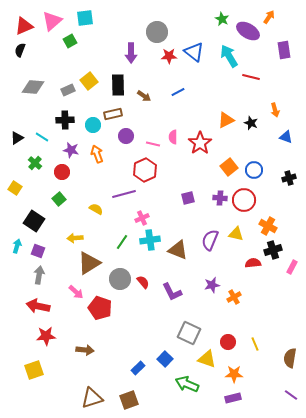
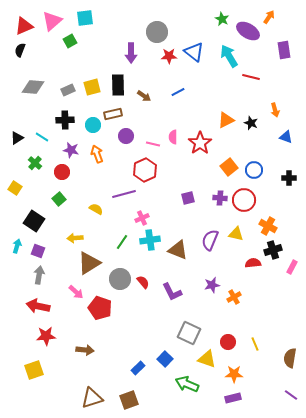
yellow square at (89, 81): moved 3 px right, 6 px down; rotated 24 degrees clockwise
black cross at (289, 178): rotated 16 degrees clockwise
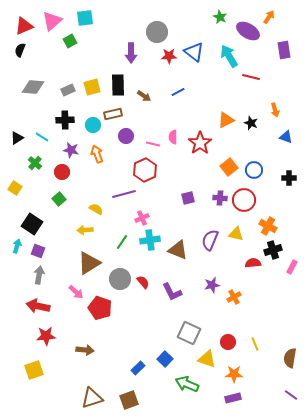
green star at (222, 19): moved 2 px left, 2 px up
black square at (34, 221): moved 2 px left, 3 px down
yellow arrow at (75, 238): moved 10 px right, 8 px up
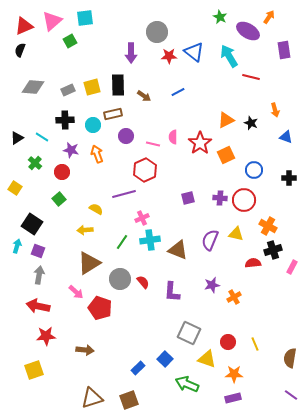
orange square at (229, 167): moved 3 px left, 12 px up; rotated 12 degrees clockwise
purple L-shape at (172, 292): rotated 30 degrees clockwise
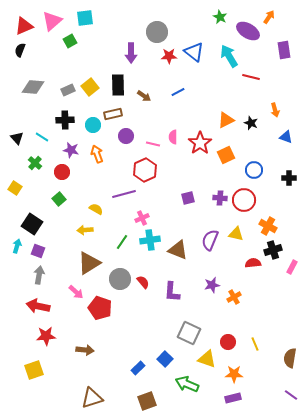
yellow square at (92, 87): moved 2 px left; rotated 24 degrees counterclockwise
black triangle at (17, 138): rotated 40 degrees counterclockwise
brown square at (129, 400): moved 18 px right, 1 px down
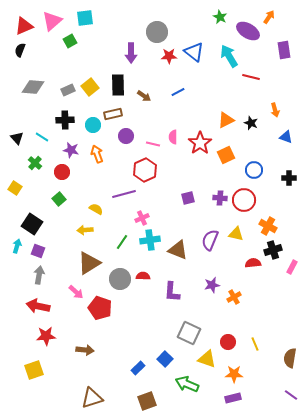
red semicircle at (143, 282): moved 6 px up; rotated 48 degrees counterclockwise
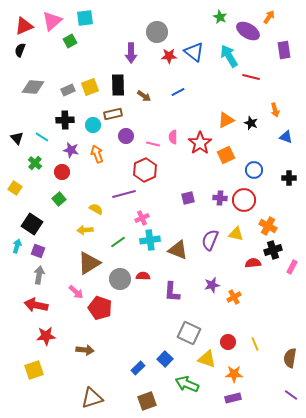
yellow square at (90, 87): rotated 18 degrees clockwise
green line at (122, 242): moved 4 px left; rotated 21 degrees clockwise
red arrow at (38, 306): moved 2 px left, 1 px up
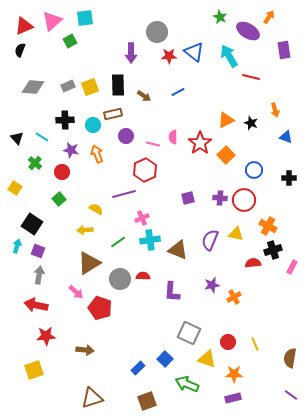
gray rectangle at (68, 90): moved 4 px up
orange square at (226, 155): rotated 18 degrees counterclockwise
